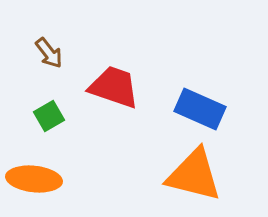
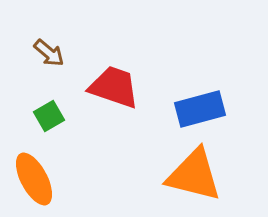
brown arrow: rotated 12 degrees counterclockwise
blue rectangle: rotated 39 degrees counterclockwise
orange ellipse: rotated 56 degrees clockwise
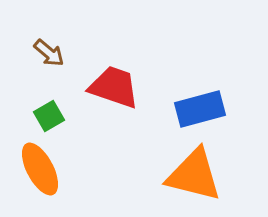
orange ellipse: moved 6 px right, 10 px up
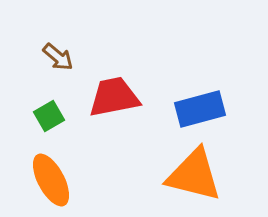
brown arrow: moved 9 px right, 4 px down
red trapezoid: moved 10 px down; rotated 30 degrees counterclockwise
orange ellipse: moved 11 px right, 11 px down
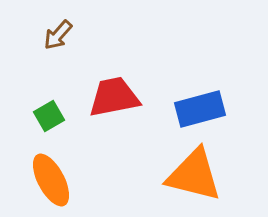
brown arrow: moved 22 px up; rotated 92 degrees clockwise
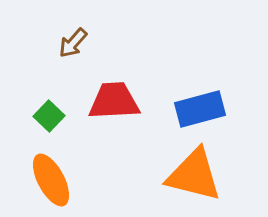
brown arrow: moved 15 px right, 8 px down
red trapezoid: moved 4 px down; rotated 8 degrees clockwise
green square: rotated 16 degrees counterclockwise
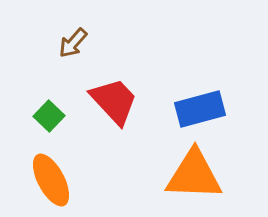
red trapezoid: rotated 50 degrees clockwise
orange triangle: rotated 12 degrees counterclockwise
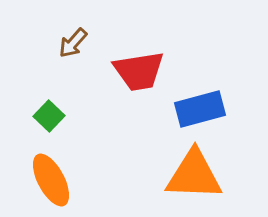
red trapezoid: moved 25 px right, 30 px up; rotated 124 degrees clockwise
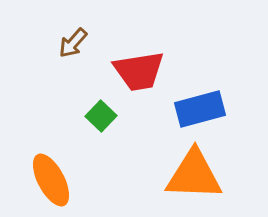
green square: moved 52 px right
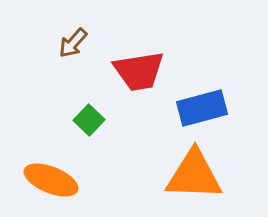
blue rectangle: moved 2 px right, 1 px up
green square: moved 12 px left, 4 px down
orange ellipse: rotated 40 degrees counterclockwise
